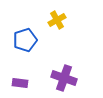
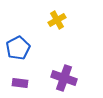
blue pentagon: moved 7 px left, 8 px down; rotated 10 degrees counterclockwise
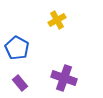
blue pentagon: moved 1 px left; rotated 15 degrees counterclockwise
purple rectangle: rotated 42 degrees clockwise
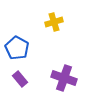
yellow cross: moved 3 px left, 2 px down; rotated 12 degrees clockwise
purple rectangle: moved 4 px up
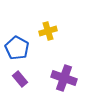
yellow cross: moved 6 px left, 9 px down
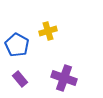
blue pentagon: moved 3 px up
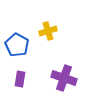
purple rectangle: rotated 49 degrees clockwise
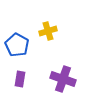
purple cross: moved 1 px left, 1 px down
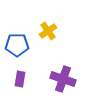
yellow cross: rotated 18 degrees counterclockwise
blue pentagon: rotated 30 degrees counterclockwise
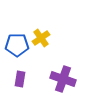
yellow cross: moved 7 px left, 7 px down
